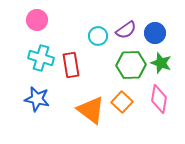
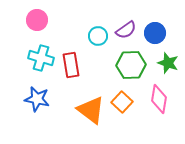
green star: moved 7 px right
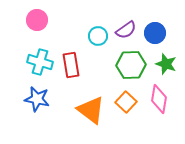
cyan cross: moved 1 px left, 4 px down
green star: moved 2 px left, 1 px down
orange square: moved 4 px right
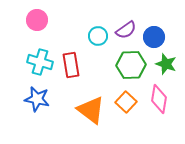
blue circle: moved 1 px left, 4 px down
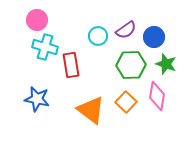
cyan cross: moved 5 px right, 15 px up
pink diamond: moved 2 px left, 3 px up
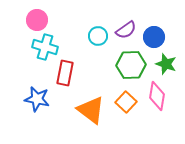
red rectangle: moved 6 px left, 8 px down; rotated 20 degrees clockwise
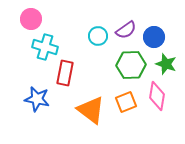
pink circle: moved 6 px left, 1 px up
orange square: rotated 25 degrees clockwise
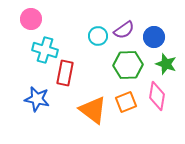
purple semicircle: moved 2 px left
cyan cross: moved 3 px down
green hexagon: moved 3 px left
orange triangle: moved 2 px right
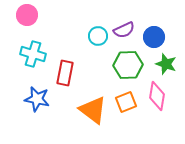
pink circle: moved 4 px left, 4 px up
purple semicircle: rotated 10 degrees clockwise
cyan cross: moved 12 px left, 4 px down
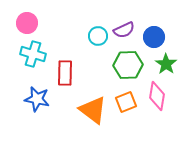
pink circle: moved 8 px down
green star: rotated 15 degrees clockwise
red rectangle: rotated 10 degrees counterclockwise
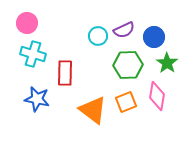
green star: moved 1 px right, 1 px up
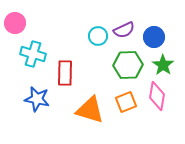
pink circle: moved 12 px left
green star: moved 4 px left, 2 px down
orange triangle: moved 3 px left; rotated 20 degrees counterclockwise
